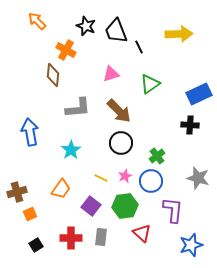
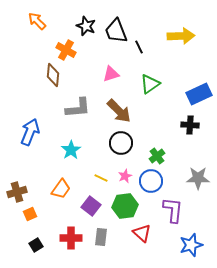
yellow arrow: moved 2 px right, 2 px down
blue arrow: rotated 32 degrees clockwise
gray star: rotated 15 degrees counterclockwise
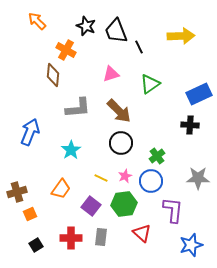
green hexagon: moved 1 px left, 2 px up
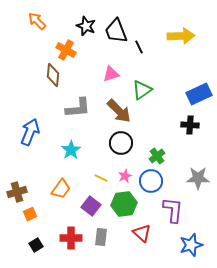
green triangle: moved 8 px left, 6 px down
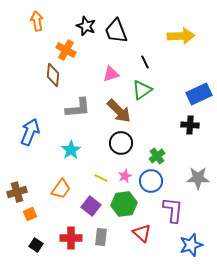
orange arrow: rotated 36 degrees clockwise
black line: moved 6 px right, 15 px down
black square: rotated 24 degrees counterclockwise
